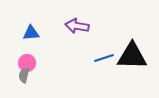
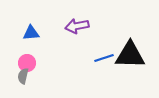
purple arrow: rotated 20 degrees counterclockwise
black triangle: moved 2 px left, 1 px up
gray semicircle: moved 1 px left, 1 px down
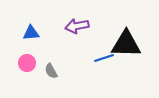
black triangle: moved 4 px left, 11 px up
gray semicircle: moved 28 px right, 5 px up; rotated 42 degrees counterclockwise
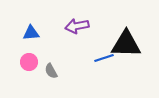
pink circle: moved 2 px right, 1 px up
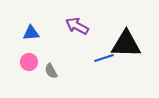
purple arrow: rotated 40 degrees clockwise
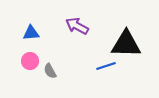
blue line: moved 2 px right, 8 px down
pink circle: moved 1 px right, 1 px up
gray semicircle: moved 1 px left
